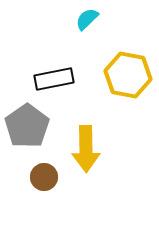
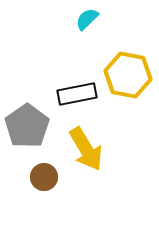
black rectangle: moved 23 px right, 15 px down
yellow arrow: rotated 30 degrees counterclockwise
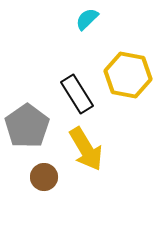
black rectangle: rotated 69 degrees clockwise
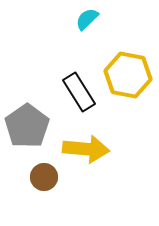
black rectangle: moved 2 px right, 2 px up
yellow arrow: rotated 54 degrees counterclockwise
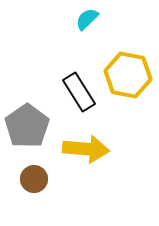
brown circle: moved 10 px left, 2 px down
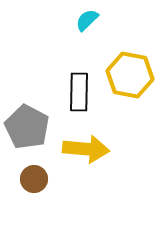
cyan semicircle: moved 1 px down
yellow hexagon: moved 2 px right
black rectangle: rotated 33 degrees clockwise
gray pentagon: moved 1 px down; rotated 9 degrees counterclockwise
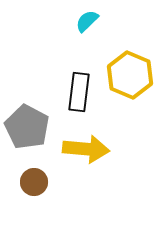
cyan semicircle: moved 1 px down
yellow hexagon: rotated 12 degrees clockwise
black rectangle: rotated 6 degrees clockwise
brown circle: moved 3 px down
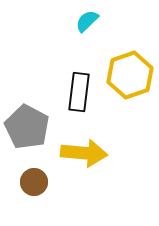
yellow hexagon: rotated 18 degrees clockwise
yellow arrow: moved 2 px left, 4 px down
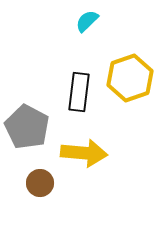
yellow hexagon: moved 3 px down
brown circle: moved 6 px right, 1 px down
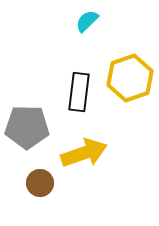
gray pentagon: rotated 27 degrees counterclockwise
yellow arrow: rotated 24 degrees counterclockwise
